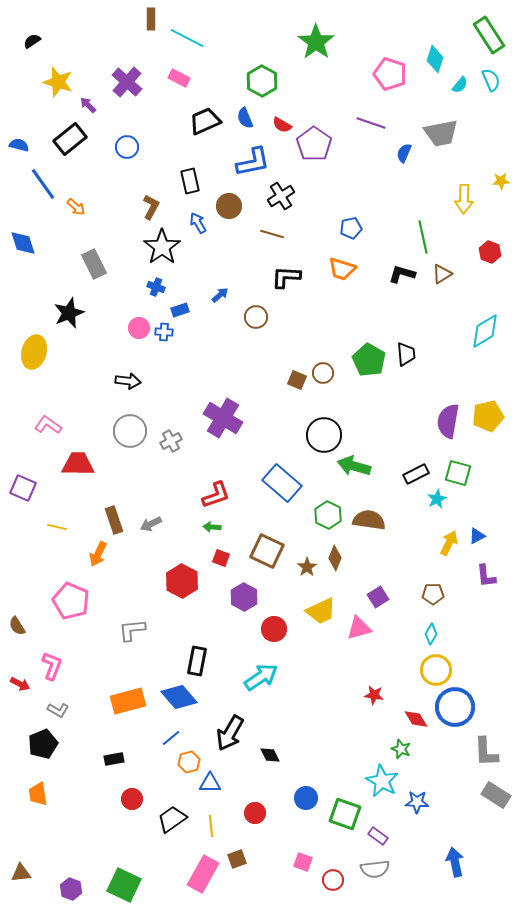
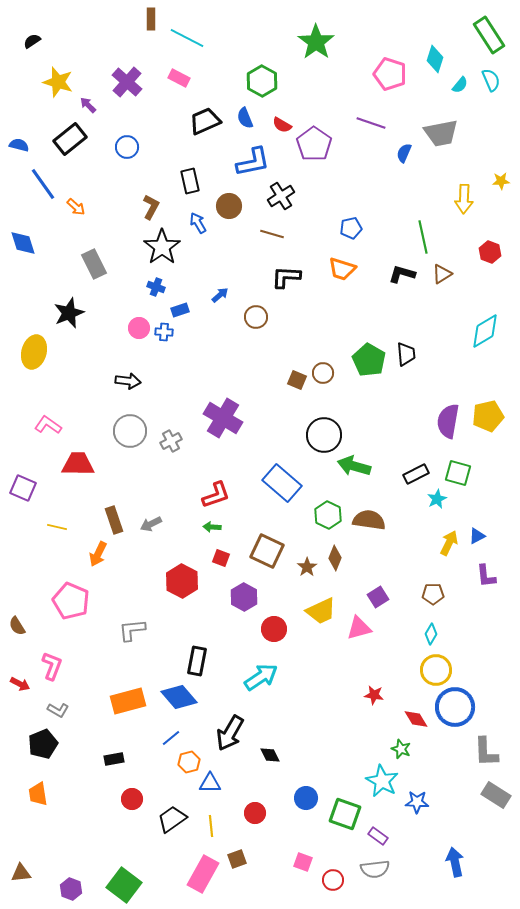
green square at (124, 885): rotated 12 degrees clockwise
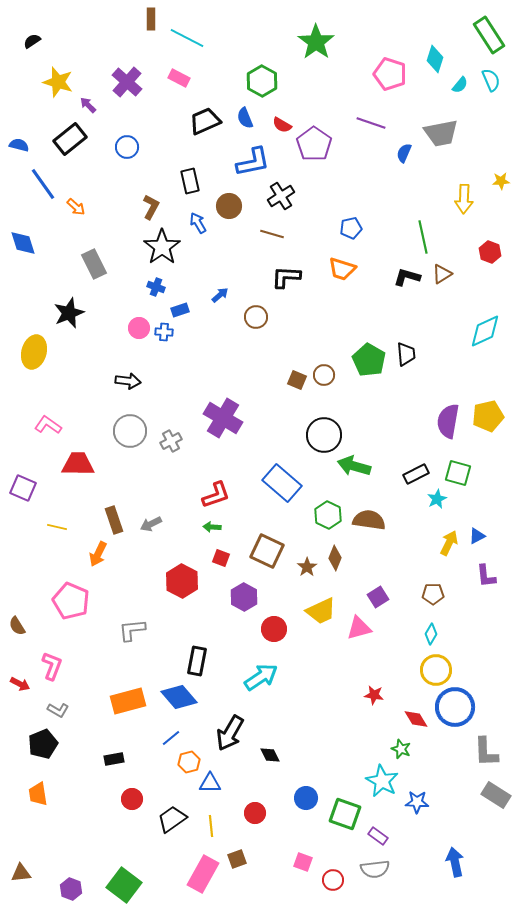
black L-shape at (402, 274): moved 5 px right, 3 px down
cyan diamond at (485, 331): rotated 6 degrees clockwise
brown circle at (323, 373): moved 1 px right, 2 px down
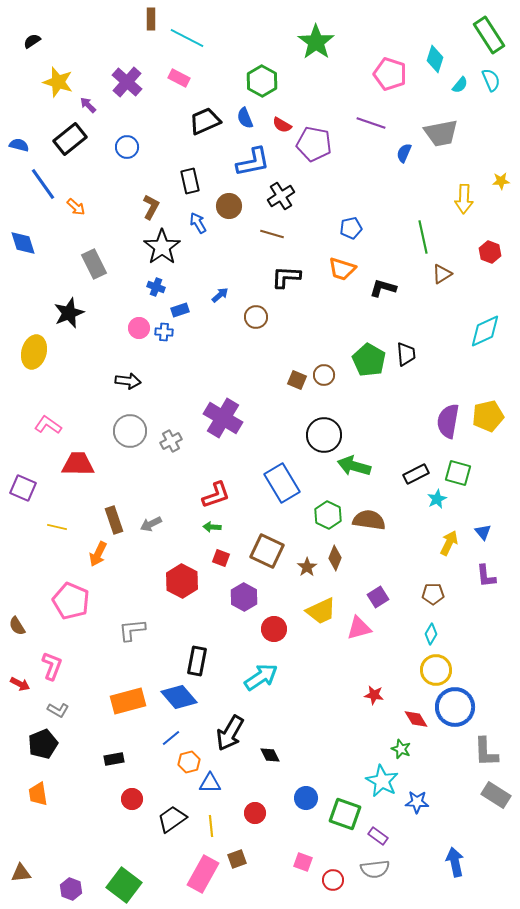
purple pentagon at (314, 144): rotated 24 degrees counterclockwise
black L-shape at (407, 277): moved 24 px left, 11 px down
blue rectangle at (282, 483): rotated 18 degrees clockwise
blue triangle at (477, 536): moved 6 px right, 4 px up; rotated 42 degrees counterclockwise
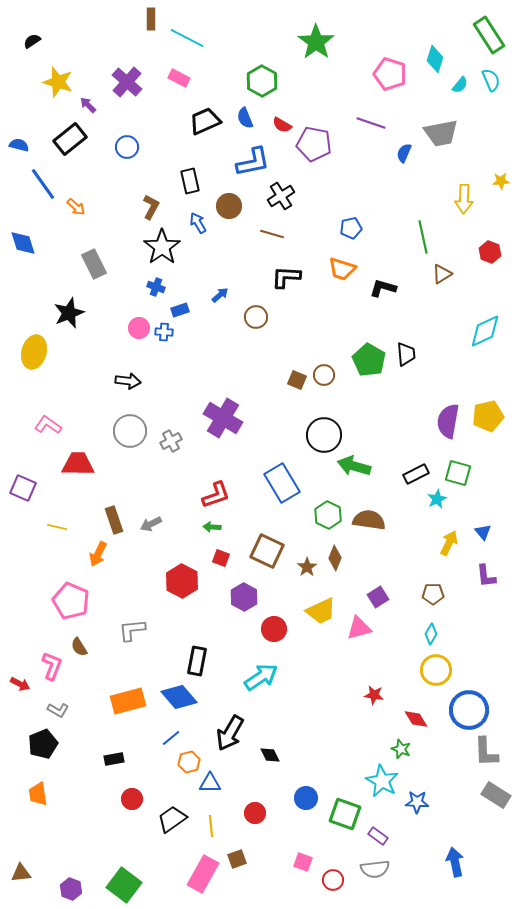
brown semicircle at (17, 626): moved 62 px right, 21 px down
blue circle at (455, 707): moved 14 px right, 3 px down
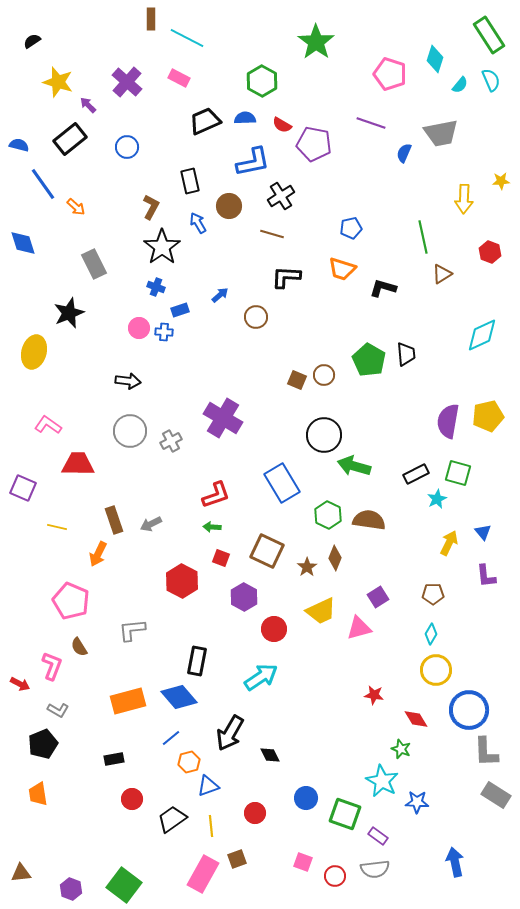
blue semicircle at (245, 118): rotated 110 degrees clockwise
cyan diamond at (485, 331): moved 3 px left, 4 px down
blue triangle at (210, 783): moved 2 px left, 3 px down; rotated 20 degrees counterclockwise
red circle at (333, 880): moved 2 px right, 4 px up
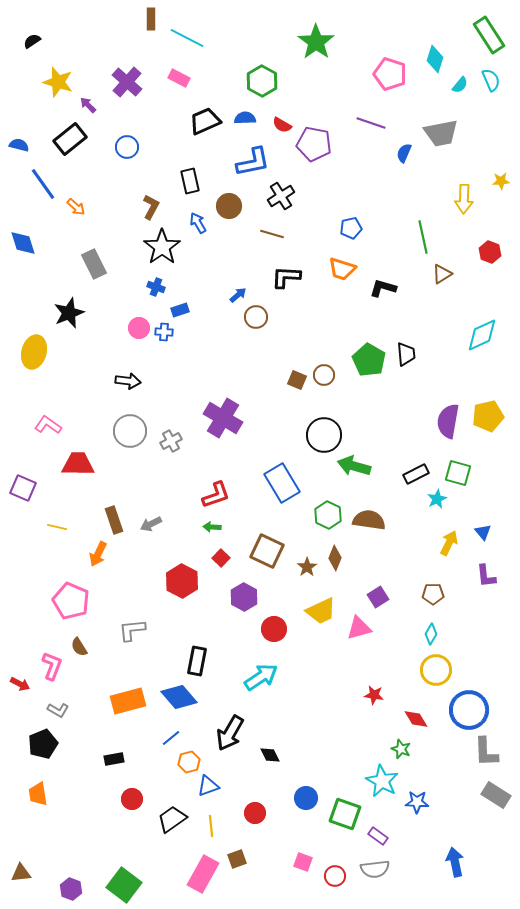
blue arrow at (220, 295): moved 18 px right
red square at (221, 558): rotated 24 degrees clockwise
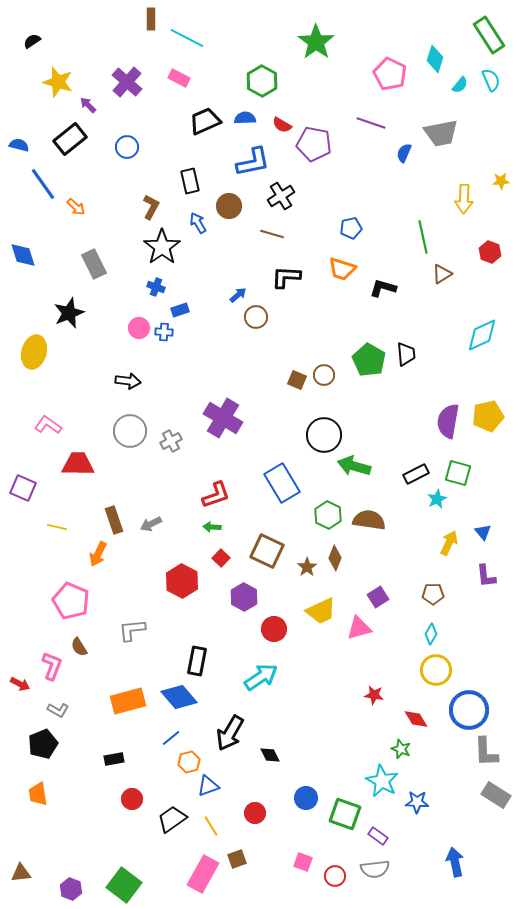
pink pentagon at (390, 74): rotated 8 degrees clockwise
blue diamond at (23, 243): moved 12 px down
yellow line at (211, 826): rotated 25 degrees counterclockwise
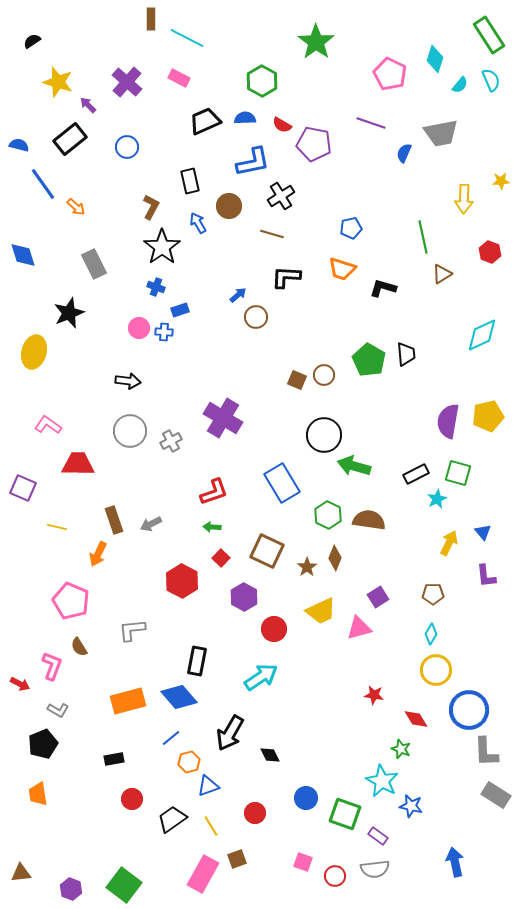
red L-shape at (216, 495): moved 2 px left, 3 px up
blue star at (417, 802): moved 6 px left, 4 px down; rotated 10 degrees clockwise
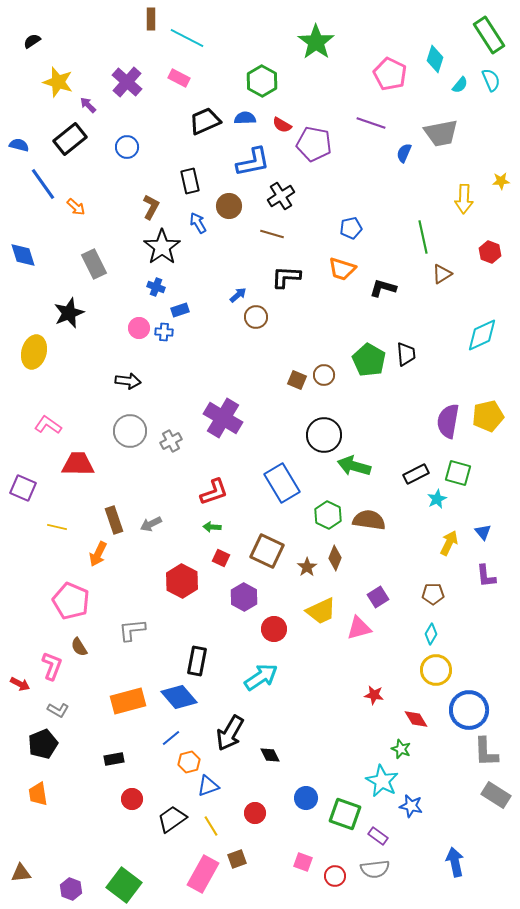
red square at (221, 558): rotated 18 degrees counterclockwise
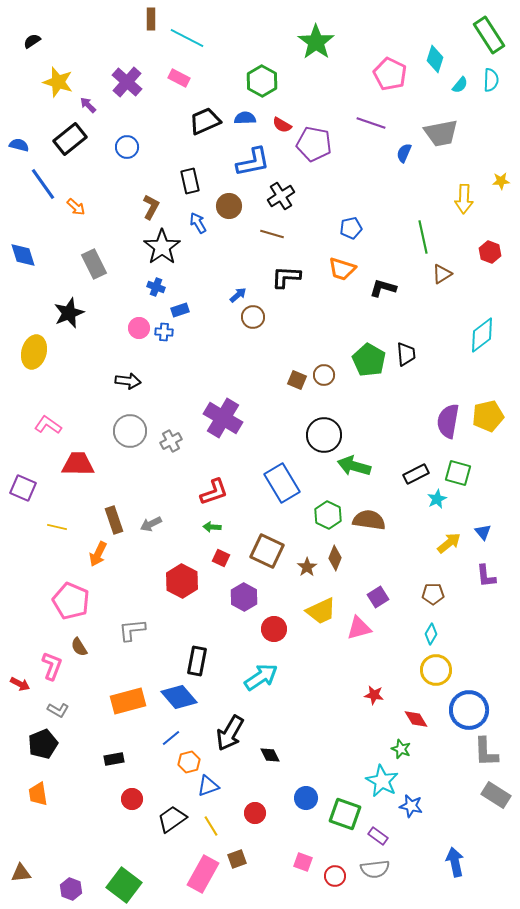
cyan semicircle at (491, 80): rotated 25 degrees clockwise
brown circle at (256, 317): moved 3 px left
cyan diamond at (482, 335): rotated 12 degrees counterclockwise
yellow arrow at (449, 543): rotated 25 degrees clockwise
